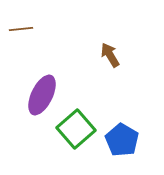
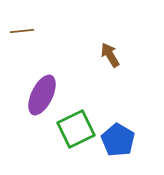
brown line: moved 1 px right, 2 px down
green square: rotated 15 degrees clockwise
blue pentagon: moved 4 px left
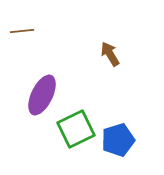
brown arrow: moved 1 px up
blue pentagon: rotated 24 degrees clockwise
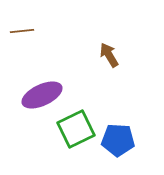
brown arrow: moved 1 px left, 1 px down
purple ellipse: rotated 39 degrees clockwise
blue pentagon: rotated 20 degrees clockwise
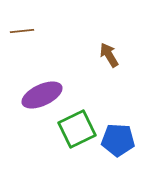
green square: moved 1 px right
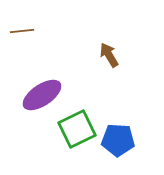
purple ellipse: rotated 9 degrees counterclockwise
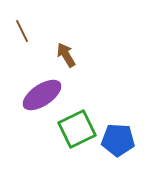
brown line: rotated 70 degrees clockwise
brown arrow: moved 43 px left
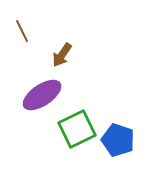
brown arrow: moved 4 px left; rotated 115 degrees counterclockwise
blue pentagon: rotated 16 degrees clockwise
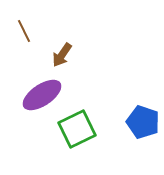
brown line: moved 2 px right
blue pentagon: moved 25 px right, 18 px up
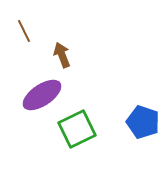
brown arrow: rotated 125 degrees clockwise
